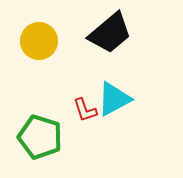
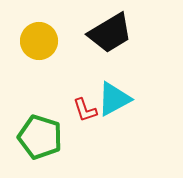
black trapezoid: rotated 9 degrees clockwise
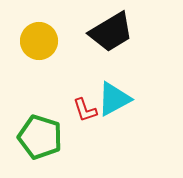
black trapezoid: moved 1 px right, 1 px up
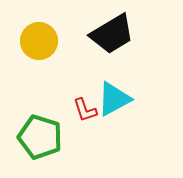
black trapezoid: moved 1 px right, 2 px down
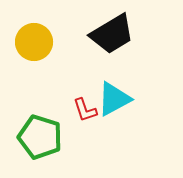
yellow circle: moved 5 px left, 1 px down
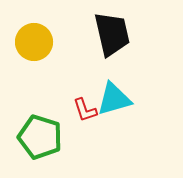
black trapezoid: rotated 72 degrees counterclockwise
cyan triangle: rotated 12 degrees clockwise
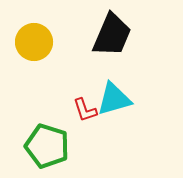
black trapezoid: moved 1 px down; rotated 36 degrees clockwise
green pentagon: moved 7 px right, 9 px down
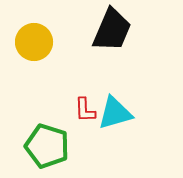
black trapezoid: moved 5 px up
cyan triangle: moved 1 px right, 14 px down
red L-shape: rotated 16 degrees clockwise
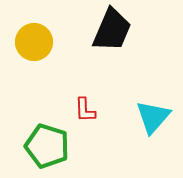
cyan triangle: moved 38 px right, 4 px down; rotated 33 degrees counterclockwise
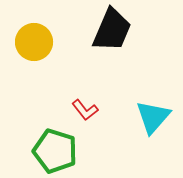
red L-shape: rotated 36 degrees counterclockwise
green pentagon: moved 8 px right, 5 px down
